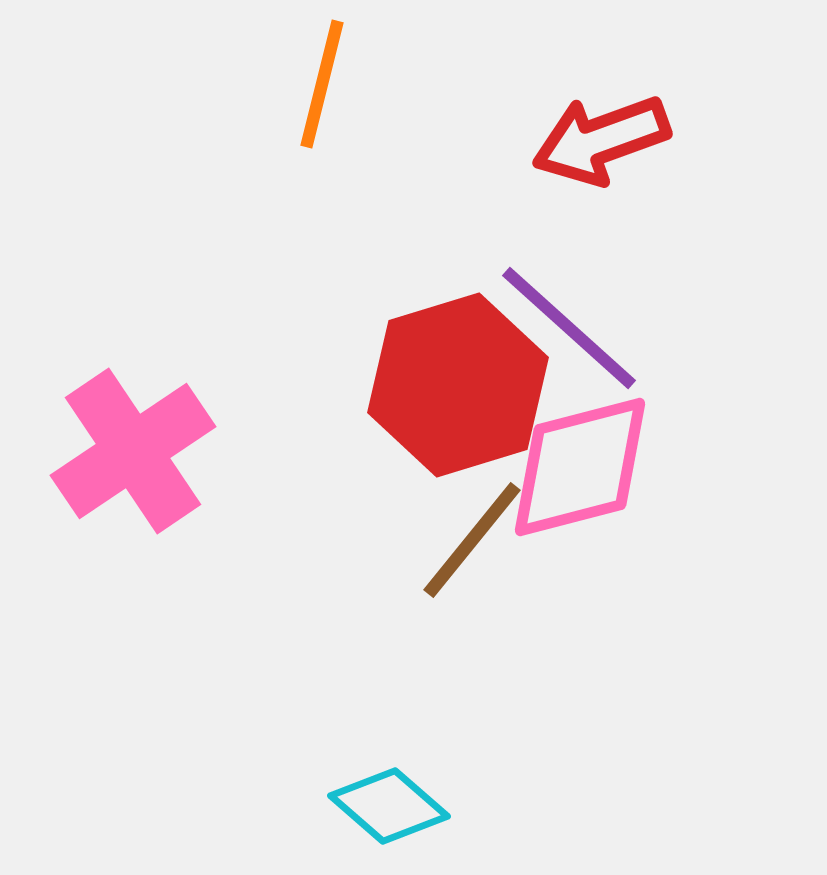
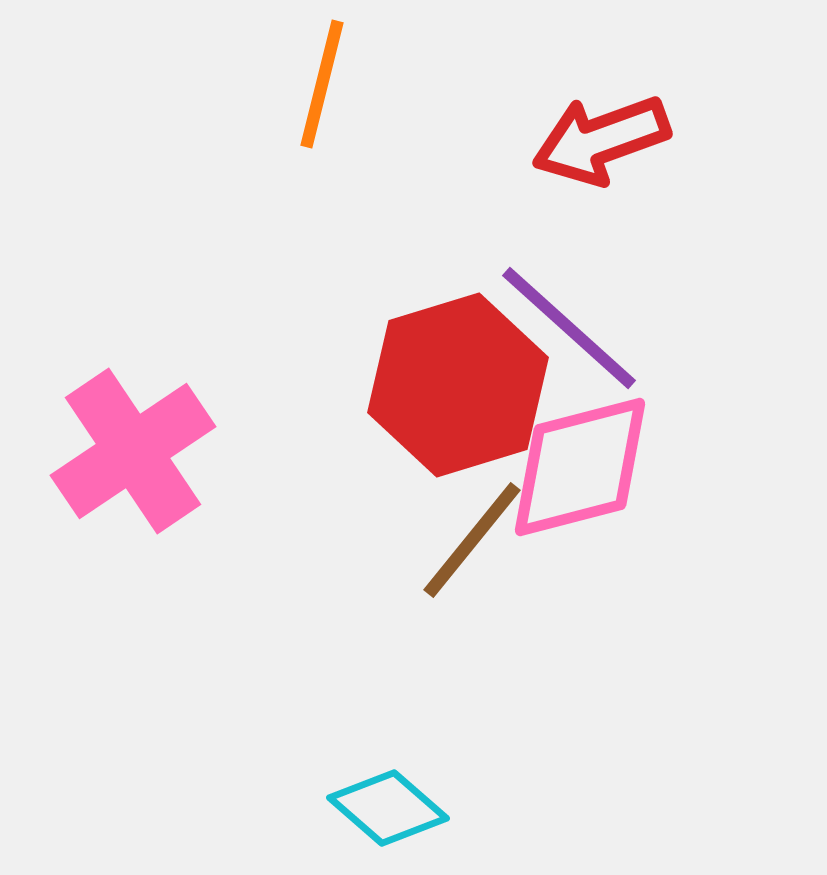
cyan diamond: moved 1 px left, 2 px down
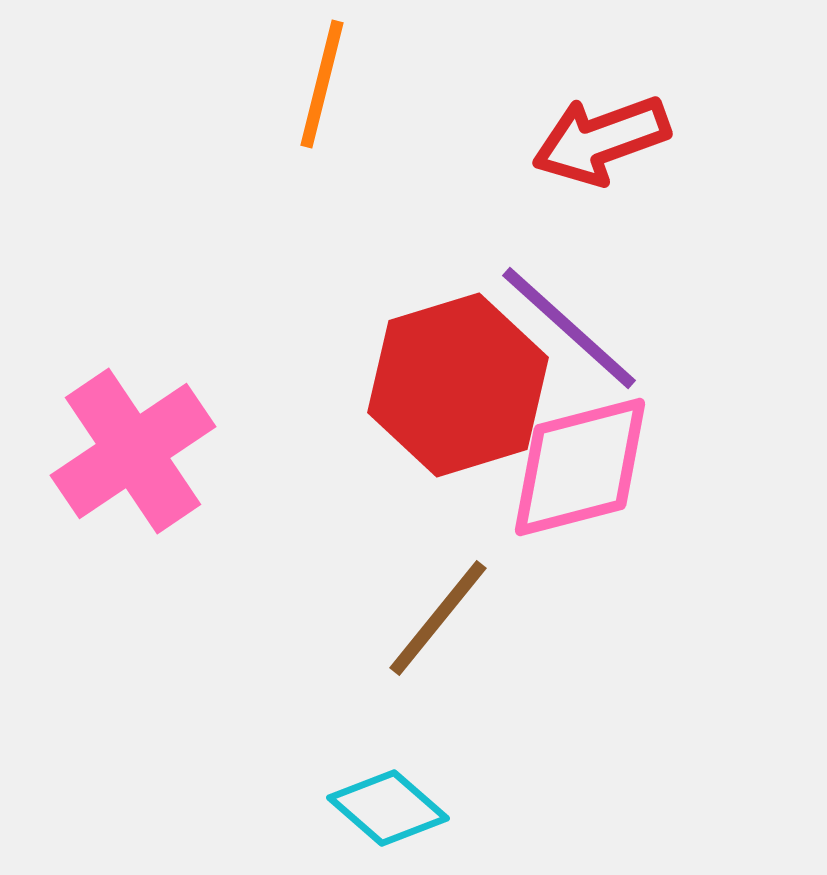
brown line: moved 34 px left, 78 px down
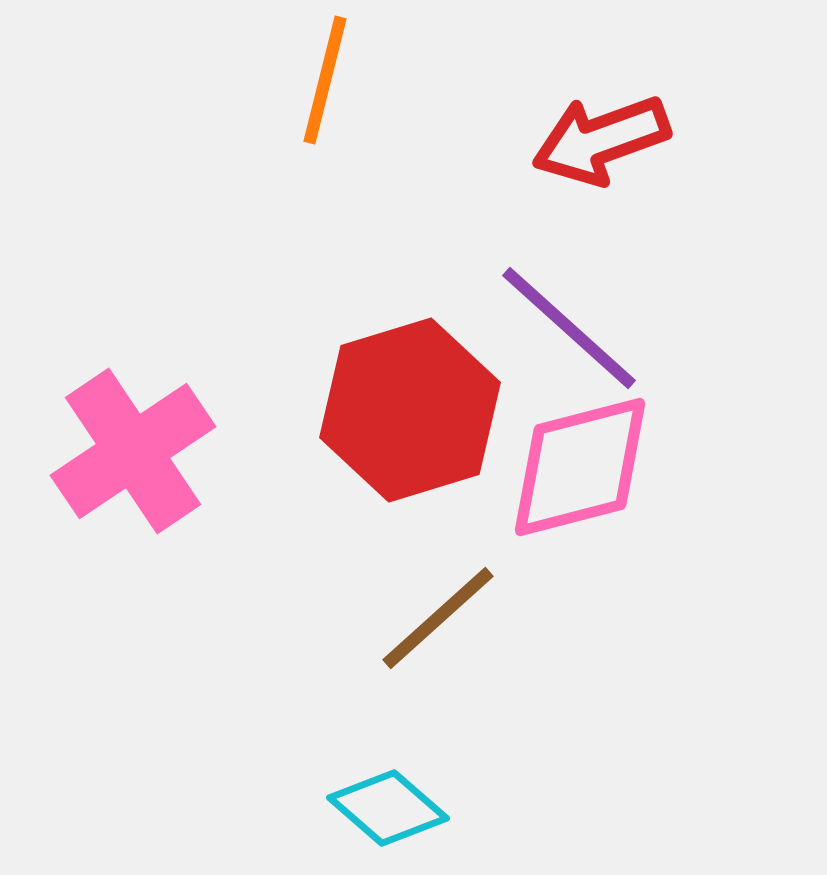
orange line: moved 3 px right, 4 px up
red hexagon: moved 48 px left, 25 px down
brown line: rotated 9 degrees clockwise
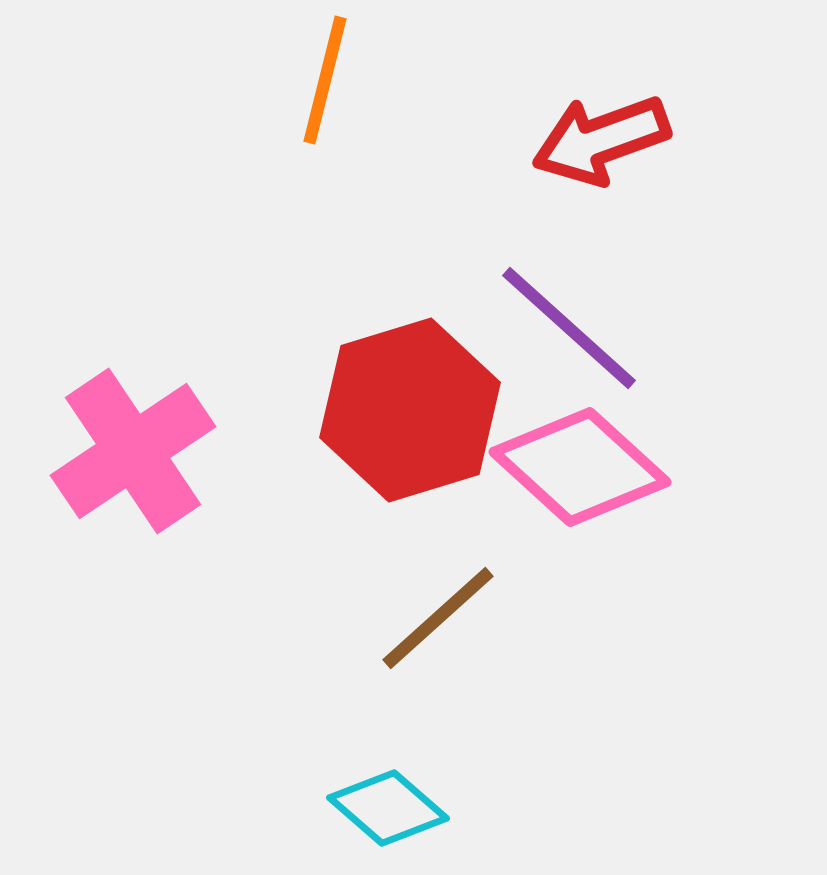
pink diamond: rotated 57 degrees clockwise
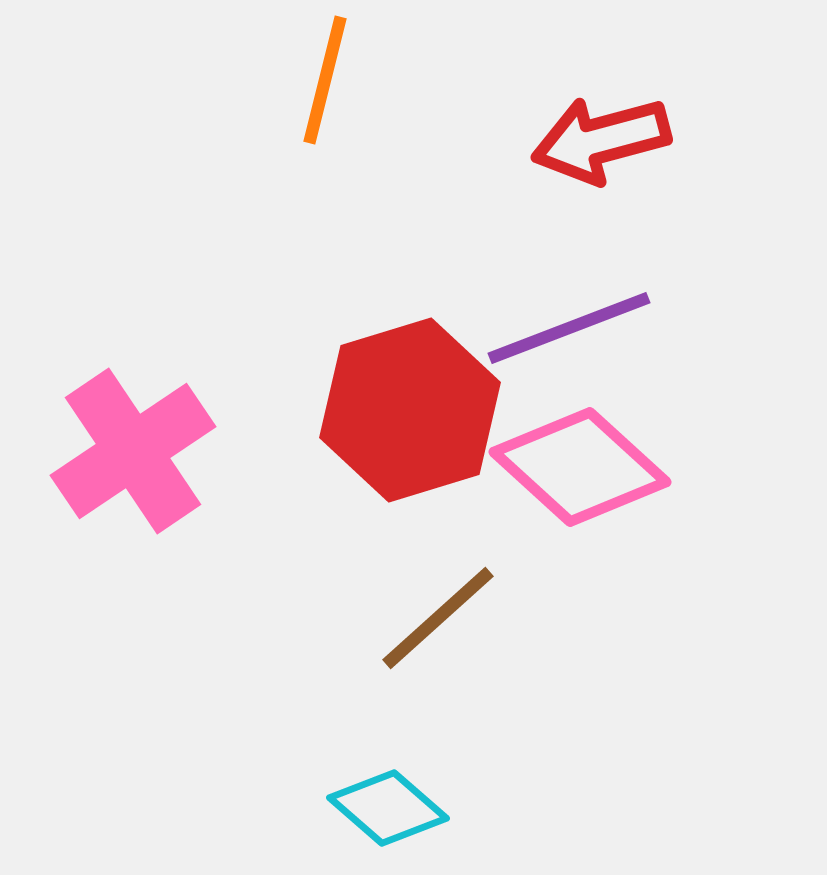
red arrow: rotated 5 degrees clockwise
purple line: rotated 63 degrees counterclockwise
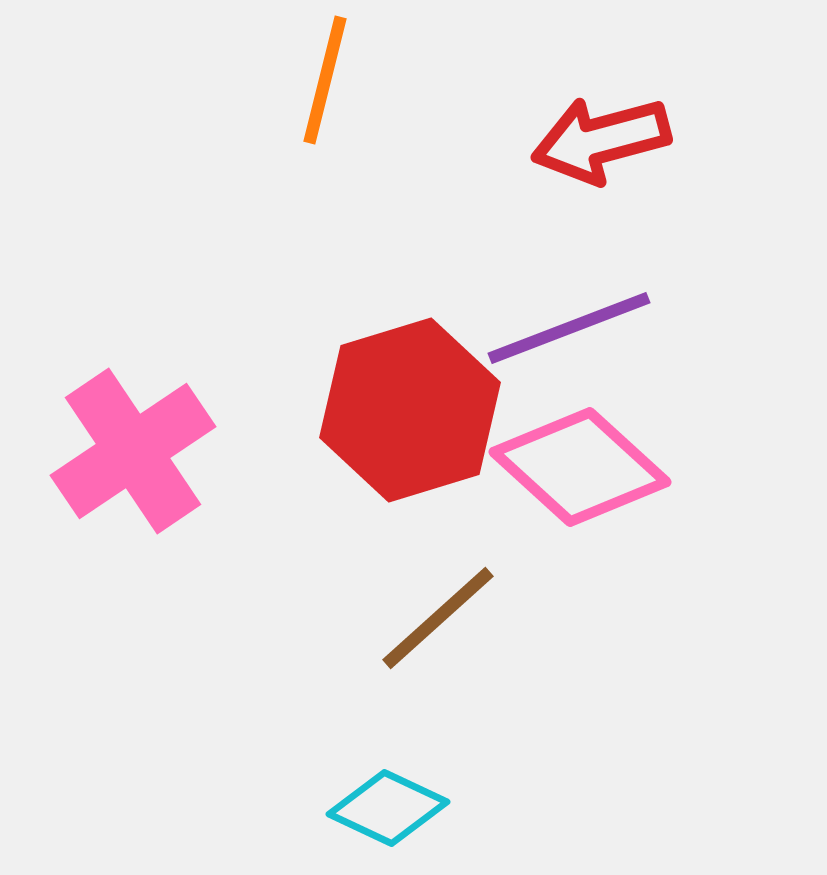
cyan diamond: rotated 16 degrees counterclockwise
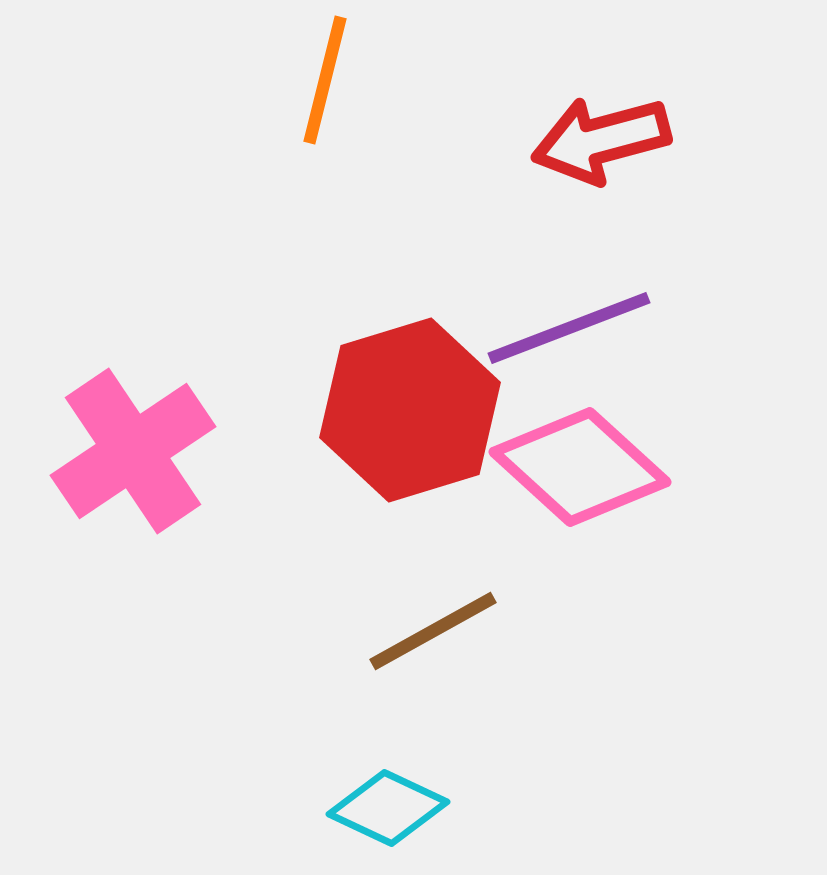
brown line: moved 5 px left, 13 px down; rotated 13 degrees clockwise
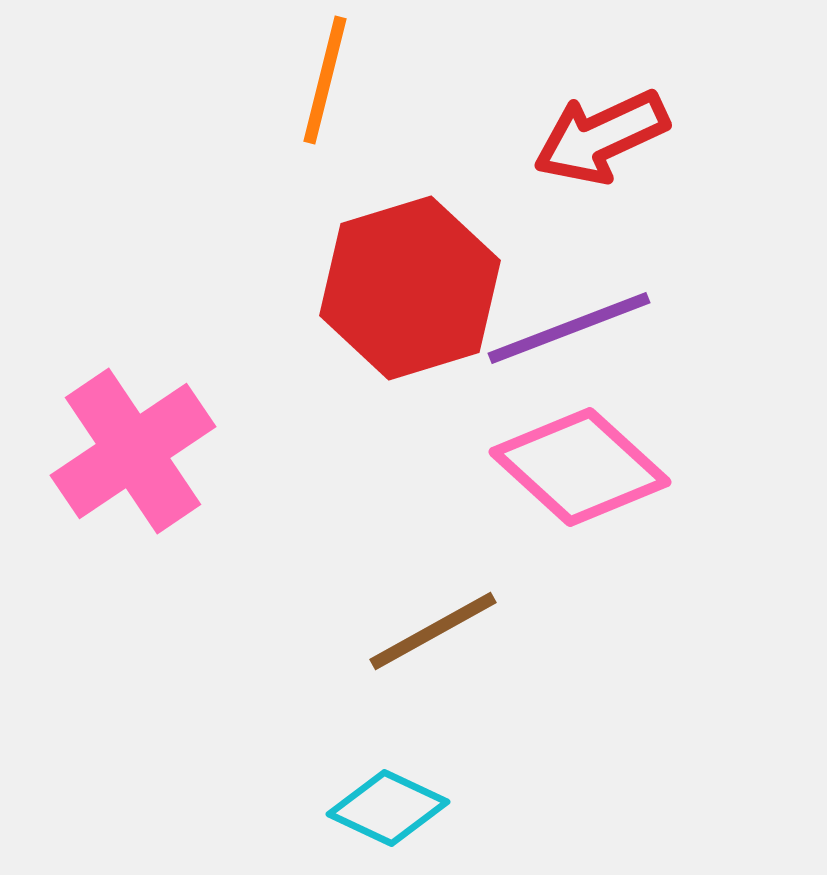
red arrow: moved 3 px up; rotated 10 degrees counterclockwise
red hexagon: moved 122 px up
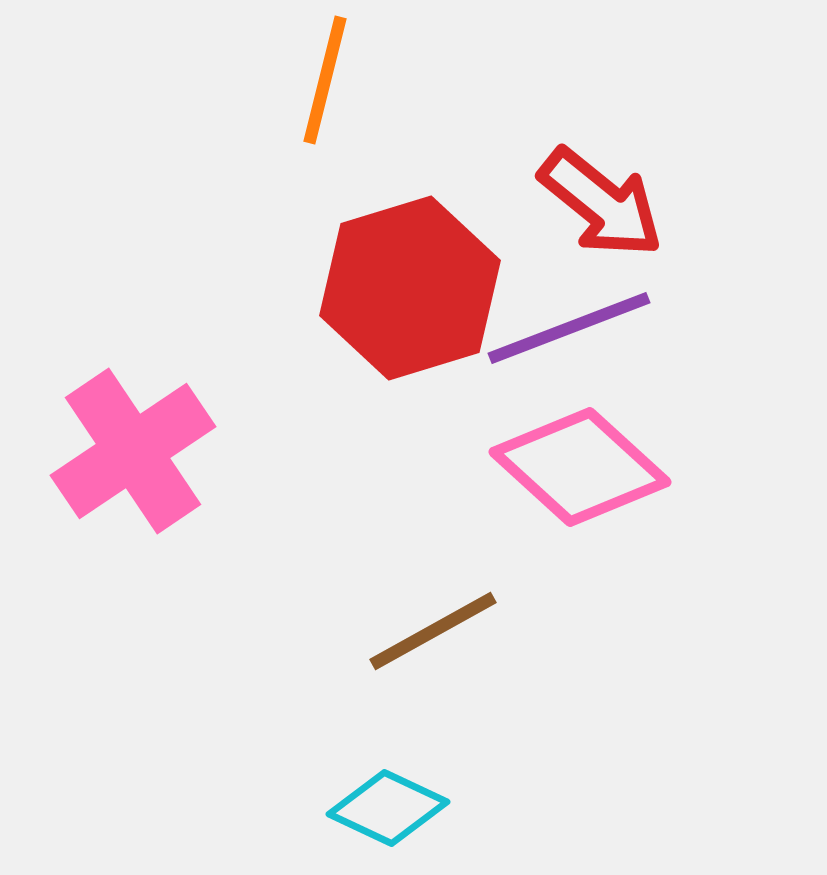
red arrow: moved 66 px down; rotated 116 degrees counterclockwise
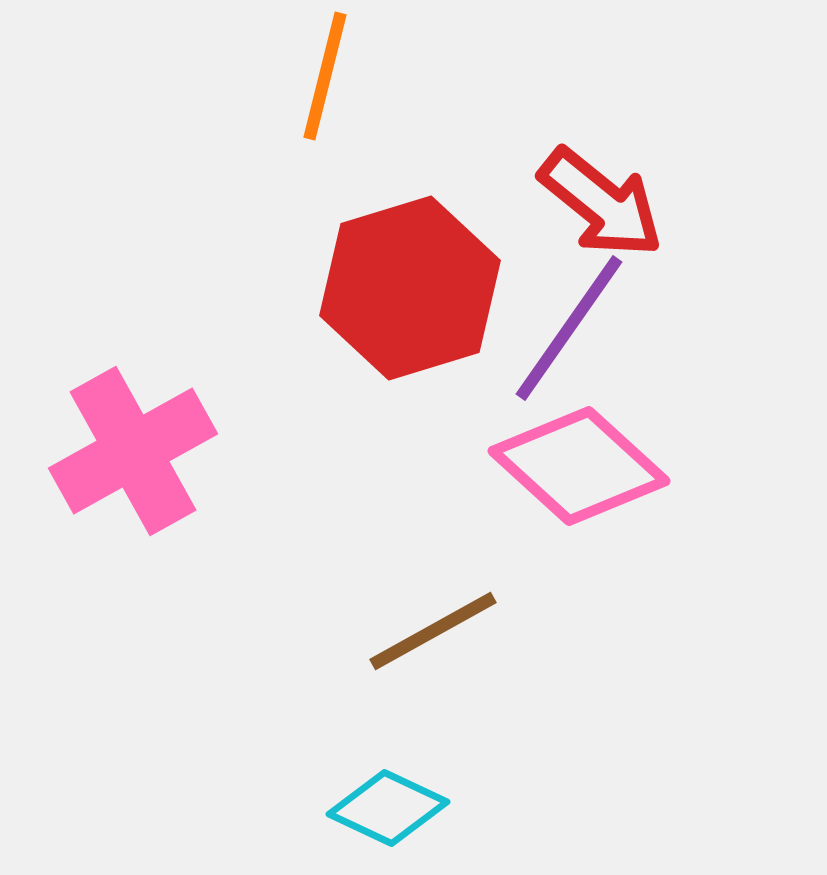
orange line: moved 4 px up
purple line: rotated 34 degrees counterclockwise
pink cross: rotated 5 degrees clockwise
pink diamond: moved 1 px left, 1 px up
